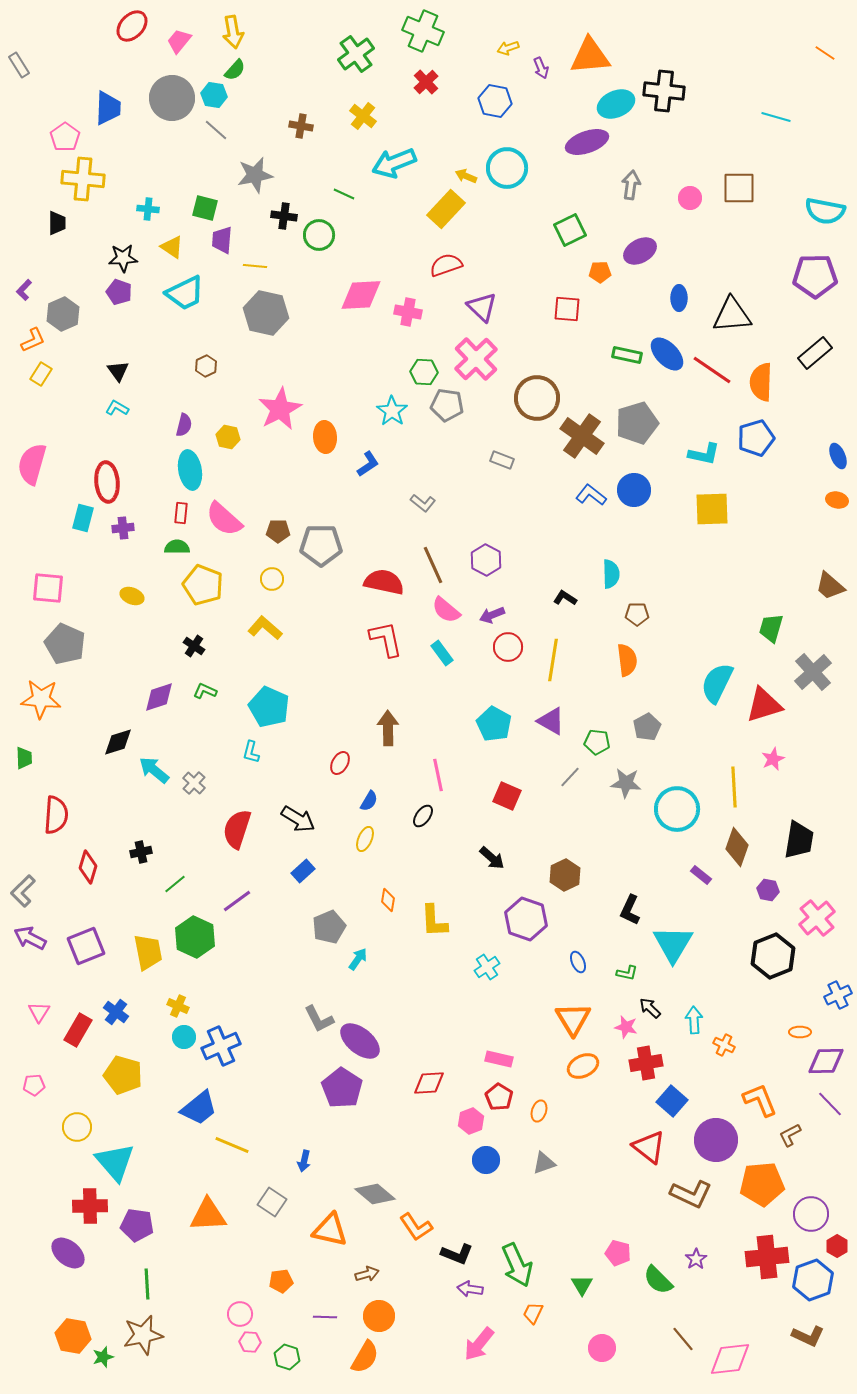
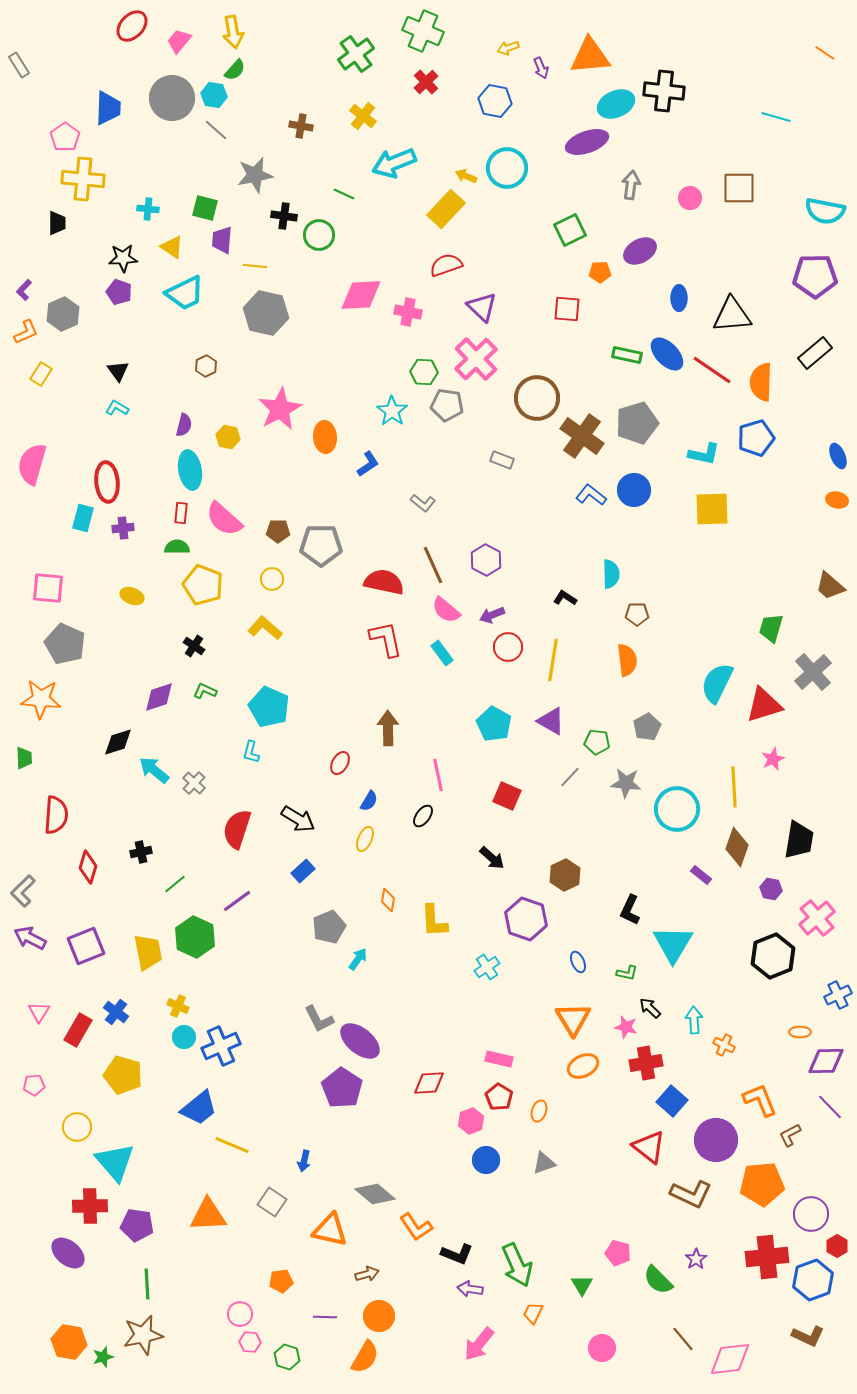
orange L-shape at (33, 340): moved 7 px left, 8 px up
purple hexagon at (768, 890): moved 3 px right, 1 px up
purple line at (830, 1104): moved 3 px down
orange hexagon at (73, 1336): moved 4 px left, 6 px down
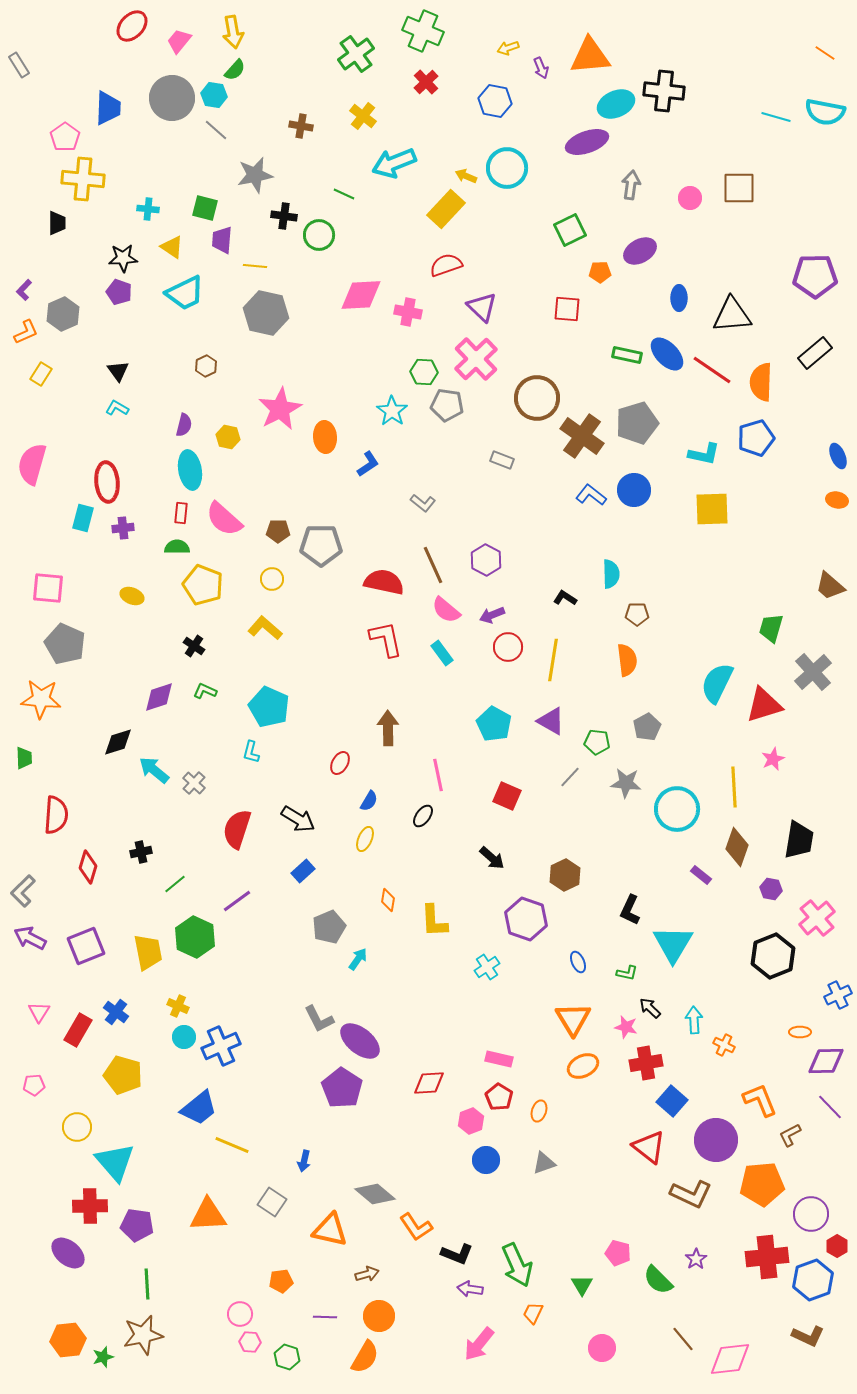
cyan semicircle at (825, 211): moved 99 px up
orange hexagon at (69, 1342): moved 1 px left, 2 px up; rotated 16 degrees counterclockwise
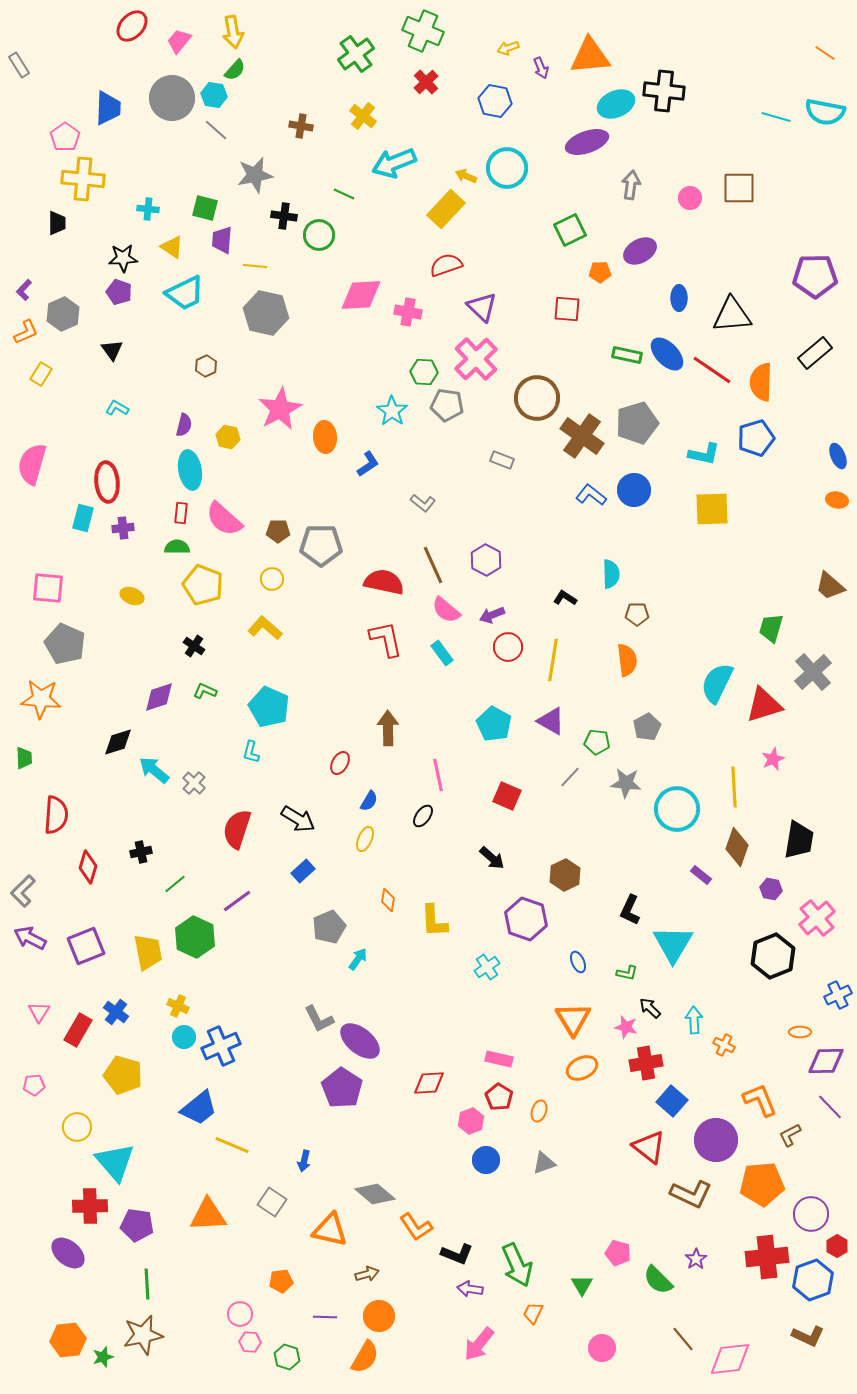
black triangle at (118, 371): moved 6 px left, 21 px up
orange ellipse at (583, 1066): moved 1 px left, 2 px down
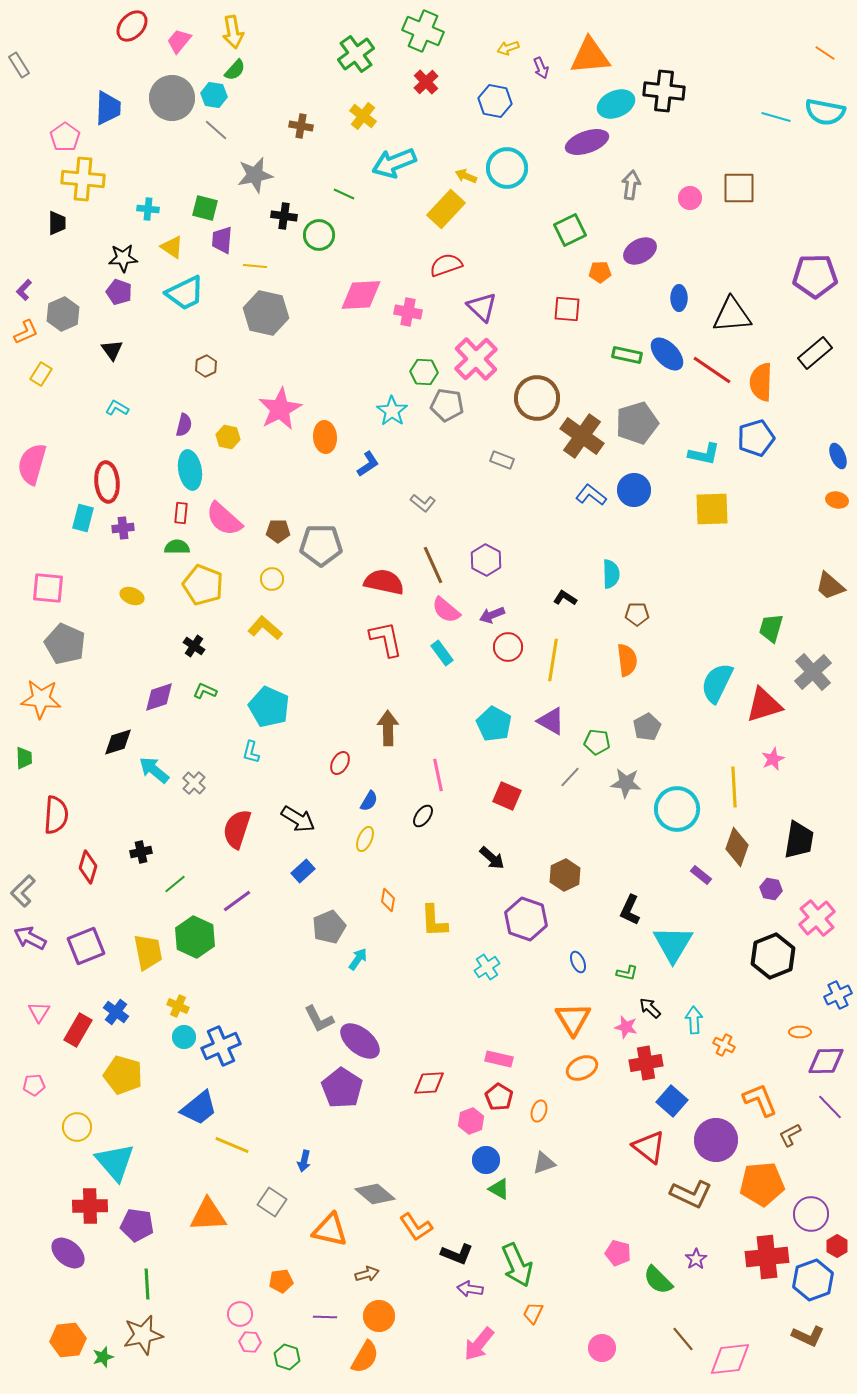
green triangle at (582, 1285): moved 83 px left, 96 px up; rotated 30 degrees counterclockwise
